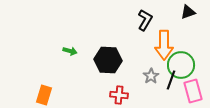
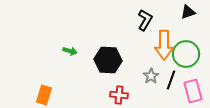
green circle: moved 5 px right, 11 px up
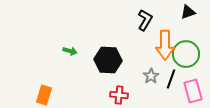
orange arrow: moved 1 px right
black line: moved 1 px up
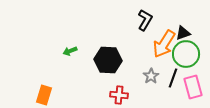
black triangle: moved 5 px left, 21 px down
orange arrow: moved 1 px left, 1 px up; rotated 32 degrees clockwise
green arrow: rotated 144 degrees clockwise
black line: moved 2 px right, 1 px up
pink rectangle: moved 4 px up
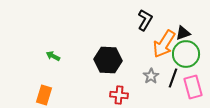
green arrow: moved 17 px left, 5 px down; rotated 48 degrees clockwise
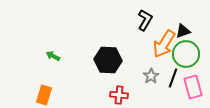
black triangle: moved 2 px up
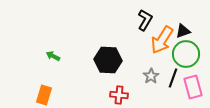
orange arrow: moved 2 px left, 4 px up
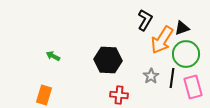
black triangle: moved 1 px left, 3 px up
black line: moved 1 px left; rotated 12 degrees counterclockwise
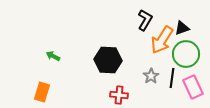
pink rectangle: rotated 10 degrees counterclockwise
orange rectangle: moved 2 px left, 3 px up
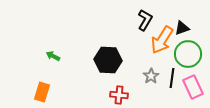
green circle: moved 2 px right
